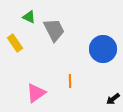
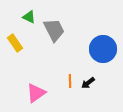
black arrow: moved 25 px left, 16 px up
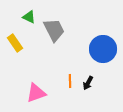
black arrow: rotated 24 degrees counterclockwise
pink triangle: rotated 15 degrees clockwise
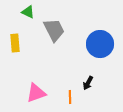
green triangle: moved 1 px left, 5 px up
yellow rectangle: rotated 30 degrees clockwise
blue circle: moved 3 px left, 5 px up
orange line: moved 16 px down
